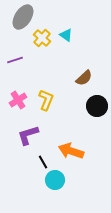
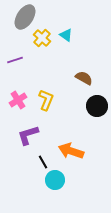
gray ellipse: moved 2 px right
brown semicircle: rotated 108 degrees counterclockwise
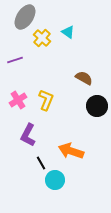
cyan triangle: moved 2 px right, 3 px up
purple L-shape: rotated 45 degrees counterclockwise
black line: moved 2 px left, 1 px down
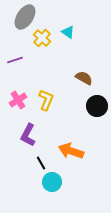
cyan circle: moved 3 px left, 2 px down
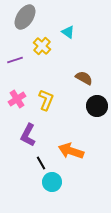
yellow cross: moved 8 px down
pink cross: moved 1 px left, 1 px up
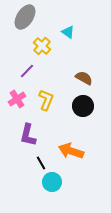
purple line: moved 12 px right, 11 px down; rotated 28 degrees counterclockwise
black circle: moved 14 px left
purple L-shape: rotated 15 degrees counterclockwise
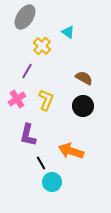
purple line: rotated 14 degrees counterclockwise
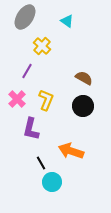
cyan triangle: moved 1 px left, 11 px up
pink cross: rotated 12 degrees counterclockwise
purple L-shape: moved 3 px right, 6 px up
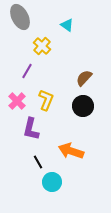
gray ellipse: moved 5 px left; rotated 60 degrees counterclockwise
cyan triangle: moved 4 px down
brown semicircle: rotated 78 degrees counterclockwise
pink cross: moved 2 px down
black line: moved 3 px left, 1 px up
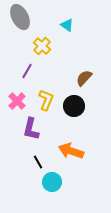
black circle: moved 9 px left
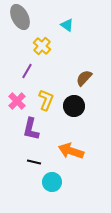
black line: moved 4 px left; rotated 48 degrees counterclockwise
